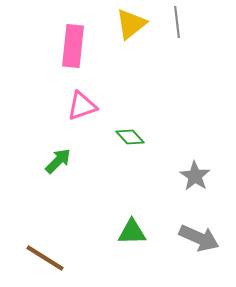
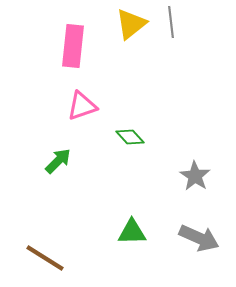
gray line: moved 6 px left
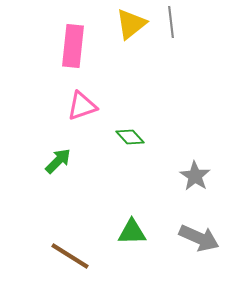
brown line: moved 25 px right, 2 px up
